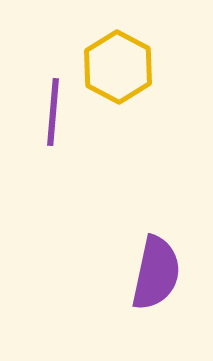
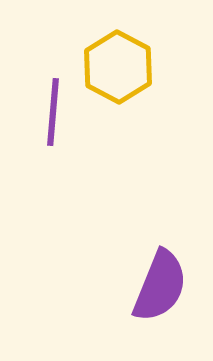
purple semicircle: moved 4 px right, 13 px down; rotated 10 degrees clockwise
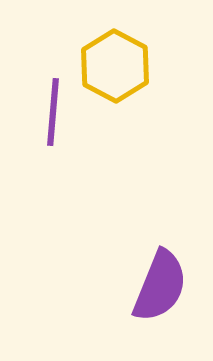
yellow hexagon: moved 3 px left, 1 px up
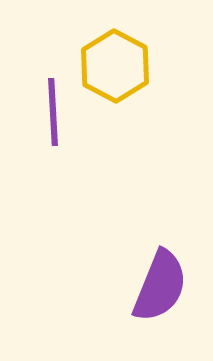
purple line: rotated 8 degrees counterclockwise
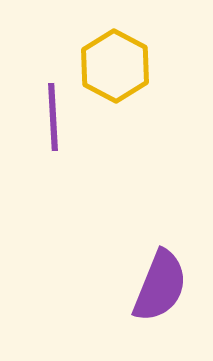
purple line: moved 5 px down
